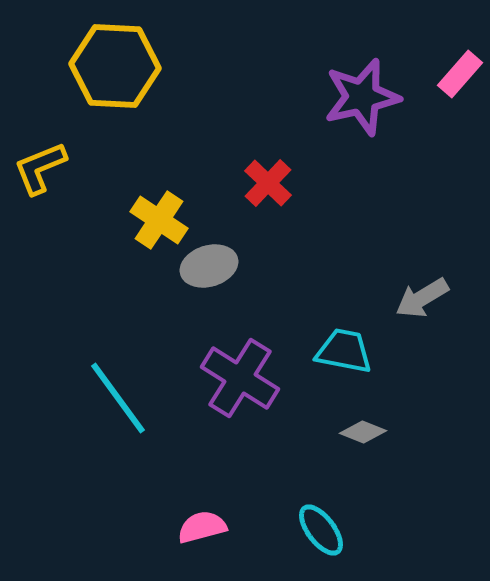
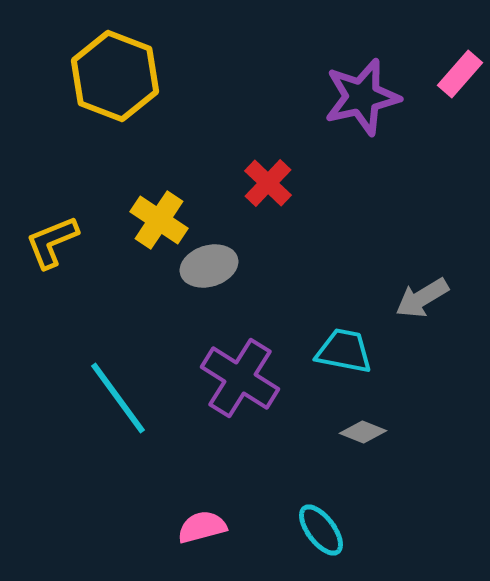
yellow hexagon: moved 10 px down; rotated 18 degrees clockwise
yellow L-shape: moved 12 px right, 74 px down
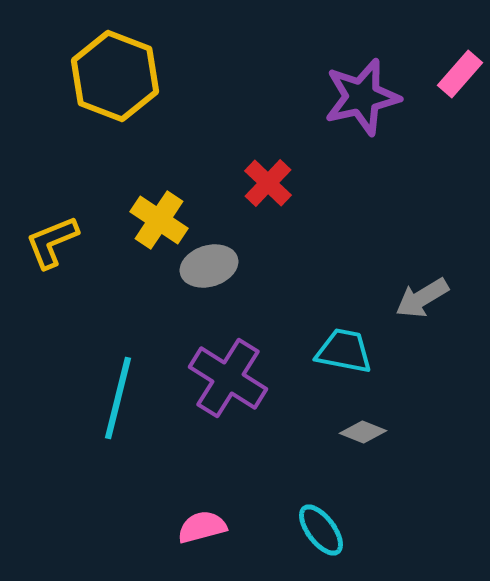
purple cross: moved 12 px left
cyan line: rotated 50 degrees clockwise
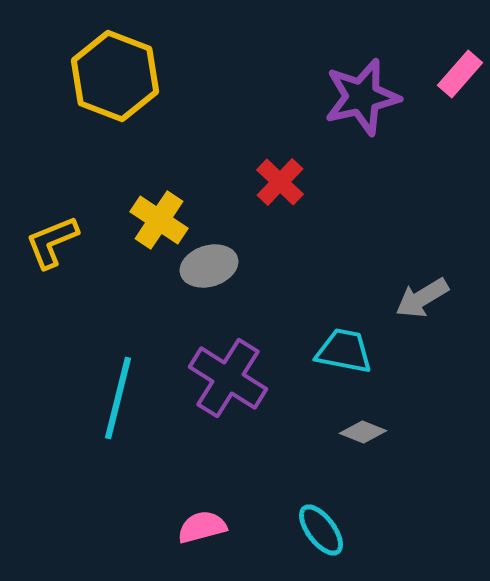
red cross: moved 12 px right, 1 px up
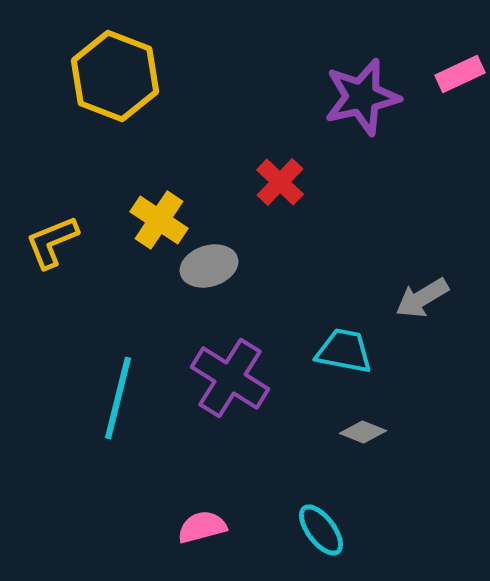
pink rectangle: rotated 24 degrees clockwise
purple cross: moved 2 px right
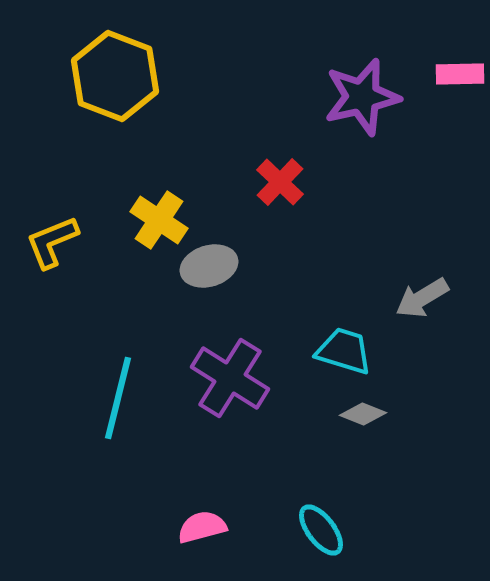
pink rectangle: rotated 24 degrees clockwise
cyan trapezoid: rotated 6 degrees clockwise
gray diamond: moved 18 px up
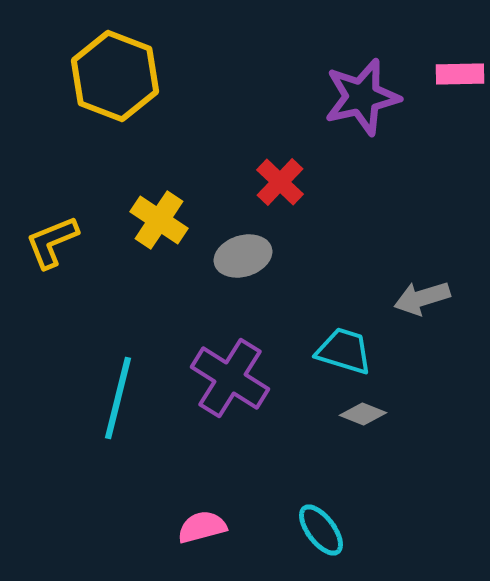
gray ellipse: moved 34 px right, 10 px up
gray arrow: rotated 14 degrees clockwise
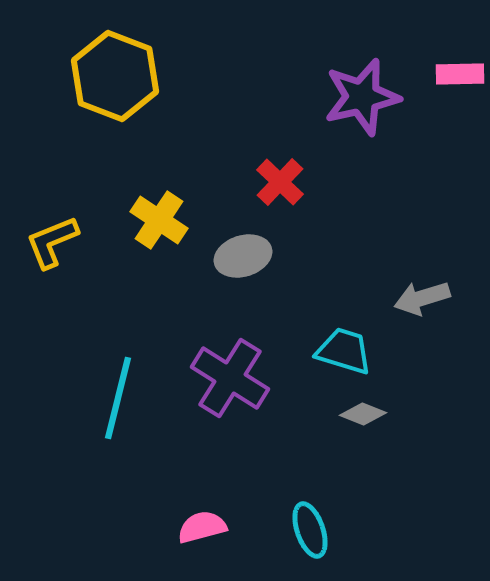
cyan ellipse: moved 11 px left; rotated 18 degrees clockwise
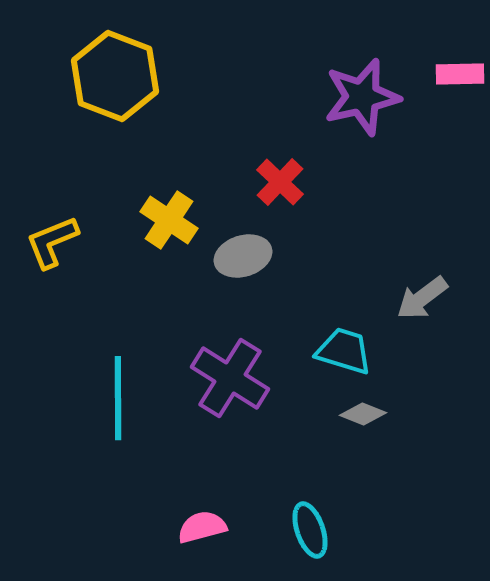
yellow cross: moved 10 px right
gray arrow: rotated 20 degrees counterclockwise
cyan line: rotated 14 degrees counterclockwise
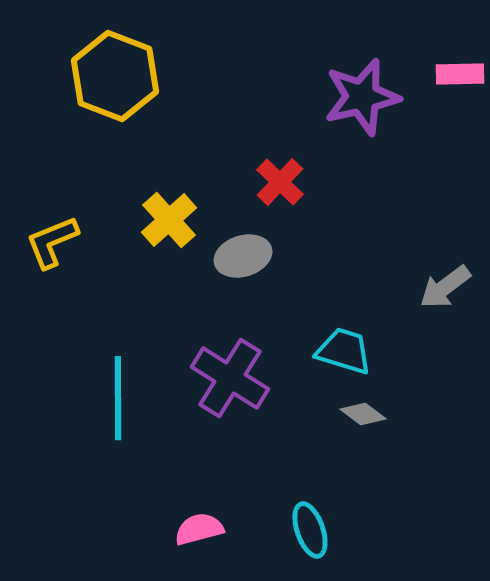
yellow cross: rotated 14 degrees clockwise
gray arrow: moved 23 px right, 11 px up
gray diamond: rotated 15 degrees clockwise
pink semicircle: moved 3 px left, 2 px down
